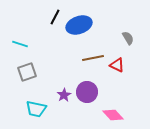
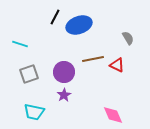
brown line: moved 1 px down
gray square: moved 2 px right, 2 px down
purple circle: moved 23 px left, 20 px up
cyan trapezoid: moved 2 px left, 3 px down
pink diamond: rotated 20 degrees clockwise
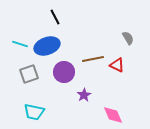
black line: rotated 56 degrees counterclockwise
blue ellipse: moved 32 px left, 21 px down
purple star: moved 20 px right
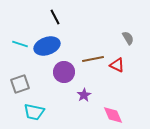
gray square: moved 9 px left, 10 px down
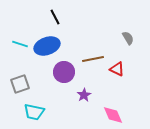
red triangle: moved 4 px down
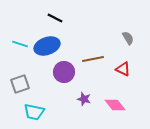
black line: moved 1 px down; rotated 35 degrees counterclockwise
red triangle: moved 6 px right
purple star: moved 4 px down; rotated 24 degrees counterclockwise
pink diamond: moved 2 px right, 10 px up; rotated 15 degrees counterclockwise
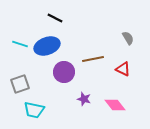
cyan trapezoid: moved 2 px up
